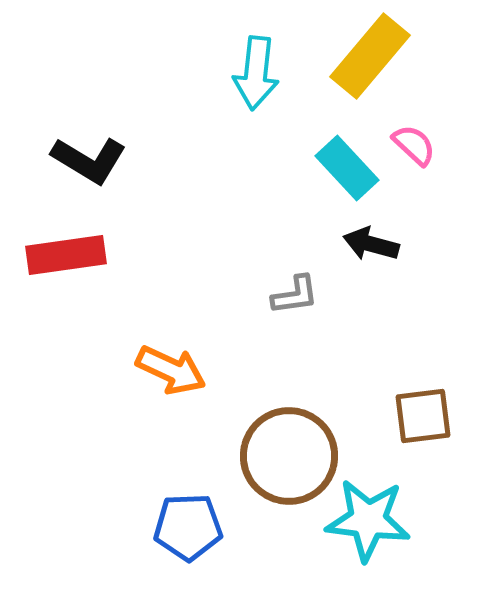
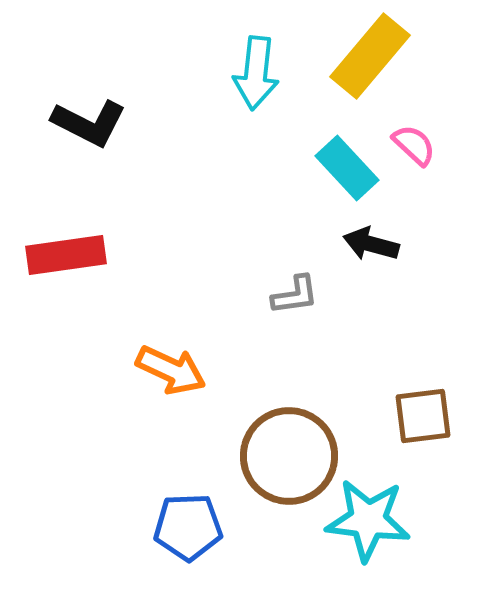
black L-shape: moved 37 px up; rotated 4 degrees counterclockwise
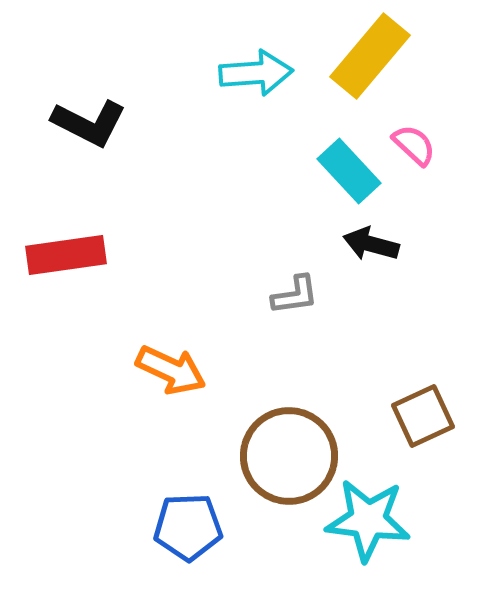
cyan arrow: rotated 100 degrees counterclockwise
cyan rectangle: moved 2 px right, 3 px down
brown square: rotated 18 degrees counterclockwise
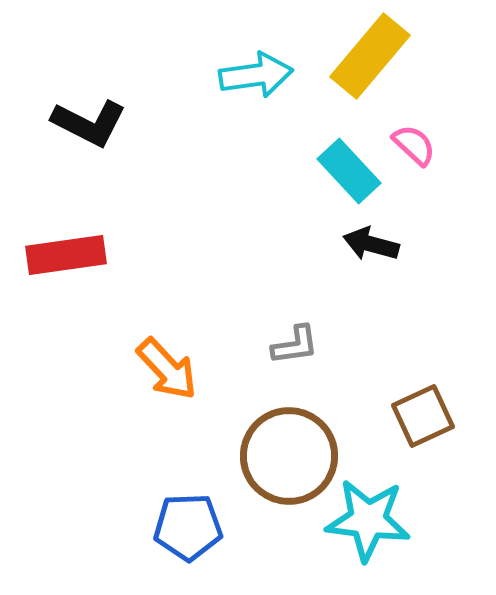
cyan arrow: moved 2 px down; rotated 4 degrees counterclockwise
gray L-shape: moved 50 px down
orange arrow: moved 4 px left, 1 px up; rotated 22 degrees clockwise
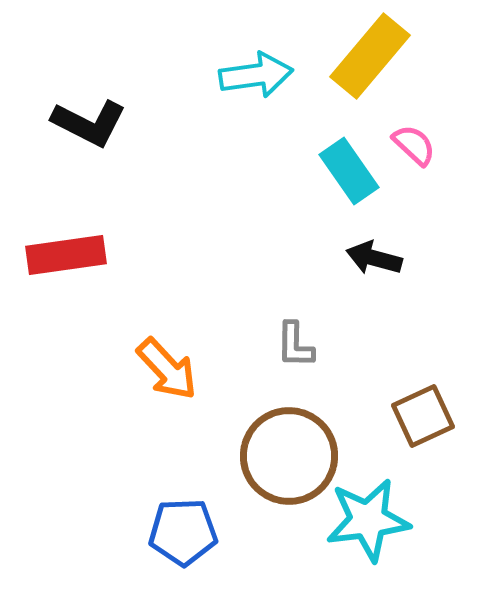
cyan rectangle: rotated 8 degrees clockwise
black arrow: moved 3 px right, 14 px down
gray L-shape: rotated 99 degrees clockwise
cyan star: rotated 14 degrees counterclockwise
blue pentagon: moved 5 px left, 5 px down
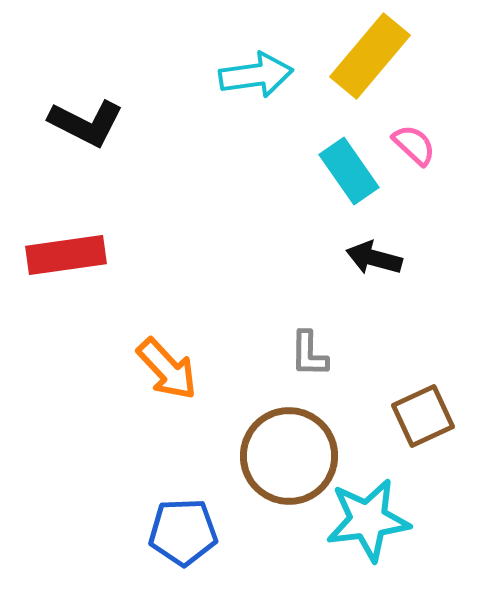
black L-shape: moved 3 px left
gray L-shape: moved 14 px right, 9 px down
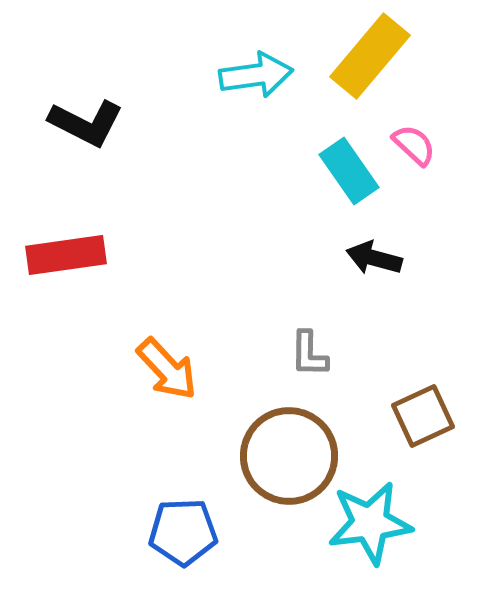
cyan star: moved 2 px right, 3 px down
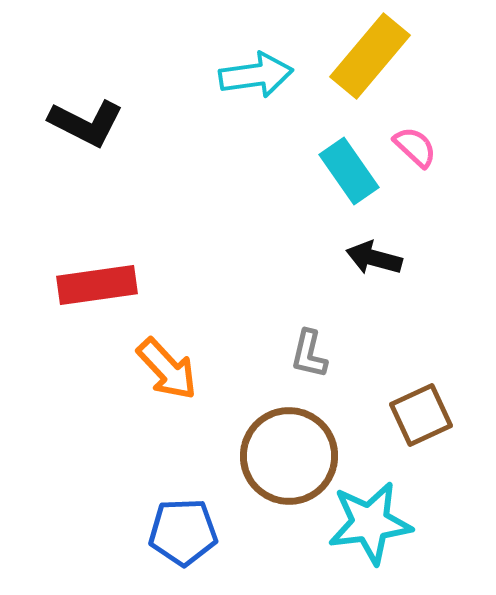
pink semicircle: moved 1 px right, 2 px down
red rectangle: moved 31 px right, 30 px down
gray L-shape: rotated 12 degrees clockwise
brown square: moved 2 px left, 1 px up
